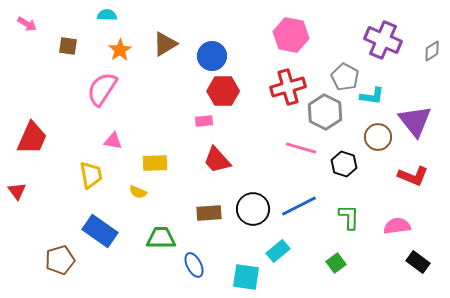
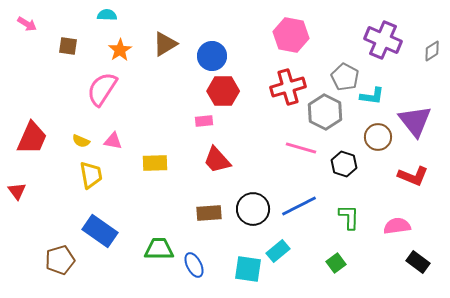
yellow semicircle at (138, 192): moved 57 px left, 51 px up
green trapezoid at (161, 238): moved 2 px left, 11 px down
cyan square at (246, 277): moved 2 px right, 8 px up
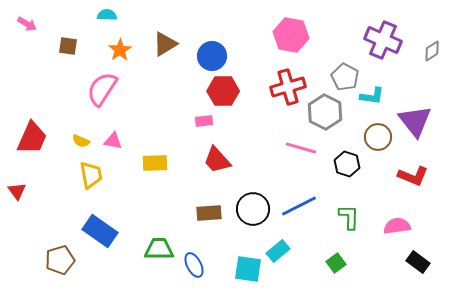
black hexagon at (344, 164): moved 3 px right
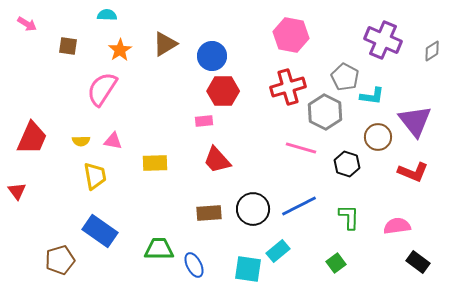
yellow semicircle at (81, 141): rotated 24 degrees counterclockwise
yellow trapezoid at (91, 175): moved 4 px right, 1 px down
red L-shape at (413, 176): moved 4 px up
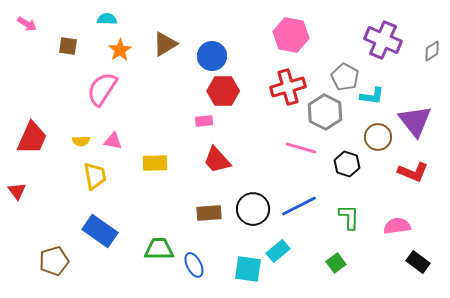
cyan semicircle at (107, 15): moved 4 px down
brown pentagon at (60, 260): moved 6 px left, 1 px down
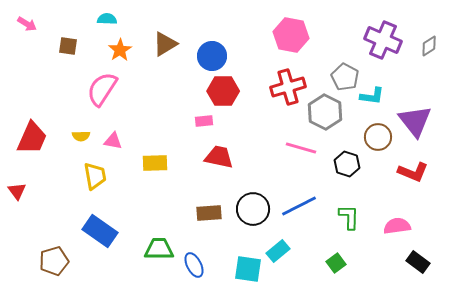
gray diamond at (432, 51): moved 3 px left, 5 px up
yellow semicircle at (81, 141): moved 5 px up
red trapezoid at (217, 160): moved 2 px right, 3 px up; rotated 144 degrees clockwise
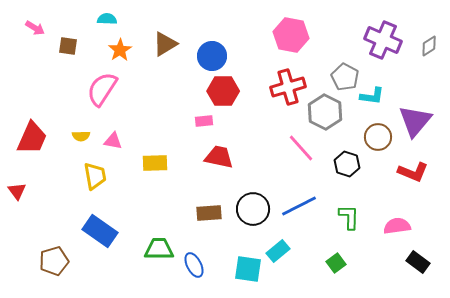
pink arrow at (27, 24): moved 8 px right, 4 px down
purple triangle at (415, 121): rotated 18 degrees clockwise
pink line at (301, 148): rotated 32 degrees clockwise
